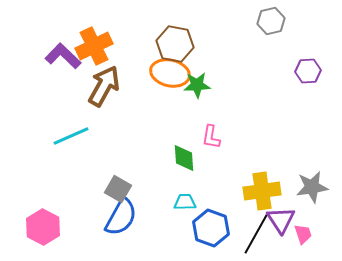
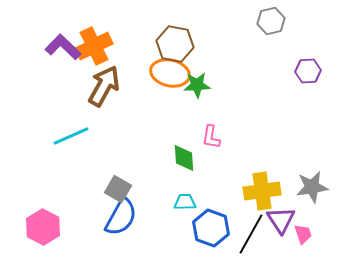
purple L-shape: moved 9 px up
black line: moved 5 px left
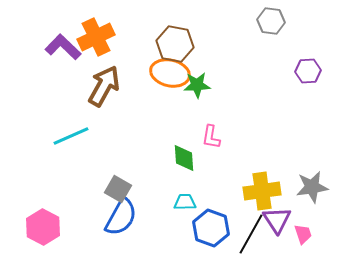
gray hexagon: rotated 20 degrees clockwise
orange cross: moved 2 px right, 9 px up
purple triangle: moved 4 px left
